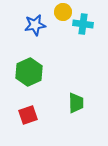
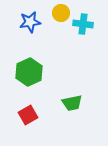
yellow circle: moved 2 px left, 1 px down
blue star: moved 5 px left, 3 px up
green trapezoid: moved 4 px left; rotated 80 degrees clockwise
red square: rotated 12 degrees counterclockwise
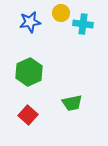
red square: rotated 18 degrees counterclockwise
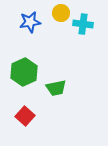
green hexagon: moved 5 px left
green trapezoid: moved 16 px left, 15 px up
red square: moved 3 px left, 1 px down
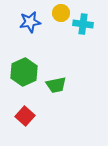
green trapezoid: moved 3 px up
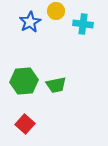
yellow circle: moved 5 px left, 2 px up
blue star: rotated 20 degrees counterclockwise
green hexagon: moved 9 px down; rotated 20 degrees clockwise
red square: moved 8 px down
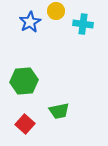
green trapezoid: moved 3 px right, 26 px down
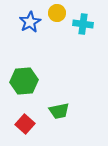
yellow circle: moved 1 px right, 2 px down
